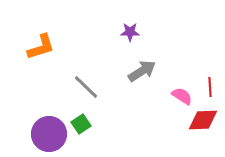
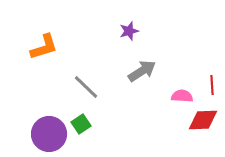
purple star: moved 1 px left, 1 px up; rotated 18 degrees counterclockwise
orange L-shape: moved 3 px right
red line: moved 2 px right, 2 px up
pink semicircle: rotated 30 degrees counterclockwise
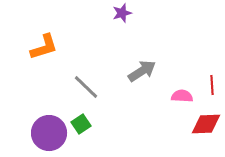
purple star: moved 7 px left, 18 px up
red diamond: moved 3 px right, 4 px down
purple circle: moved 1 px up
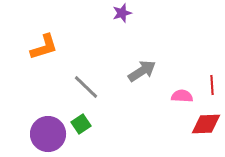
purple circle: moved 1 px left, 1 px down
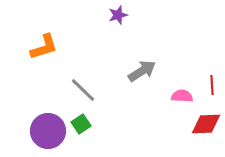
purple star: moved 4 px left, 2 px down
gray line: moved 3 px left, 3 px down
purple circle: moved 3 px up
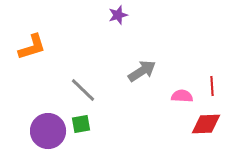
orange L-shape: moved 12 px left
red line: moved 1 px down
green square: rotated 24 degrees clockwise
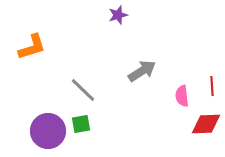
pink semicircle: rotated 100 degrees counterclockwise
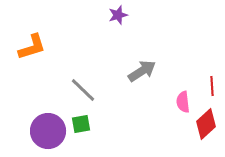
pink semicircle: moved 1 px right, 6 px down
red diamond: rotated 40 degrees counterclockwise
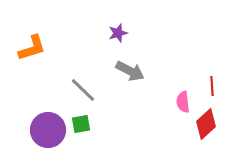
purple star: moved 18 px down
orange L-shape: moved 1 px down
gray arrow: moved 12 px left; rotated 60 degrees clockwise
purple circle: moved 1 px up
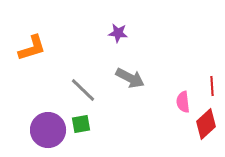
purple star: rotated 24 degrees clockwise
gray arrow: moved 7 px down
